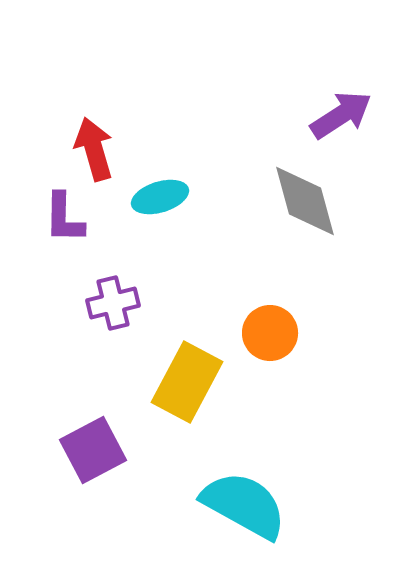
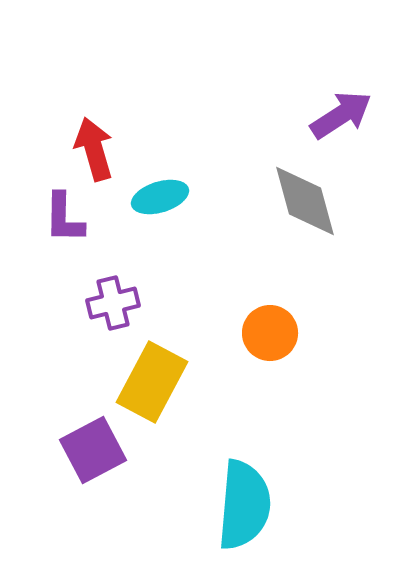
yellow rectangle: moved 35 px left
cyan semicircle: rotated 66 degrees clockwise
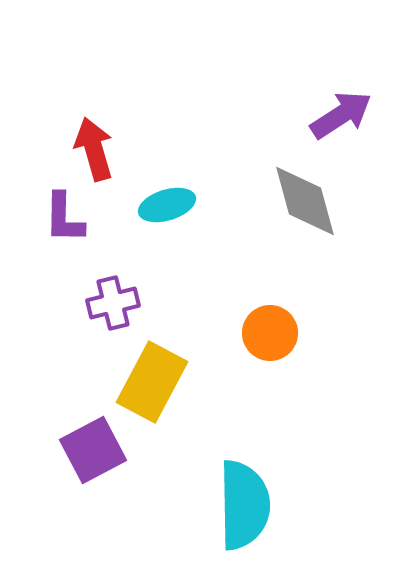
cyan ellipse: moved 7 px right, 8 px down
cyan semicircle: rotated 6 degrees counterclockwise
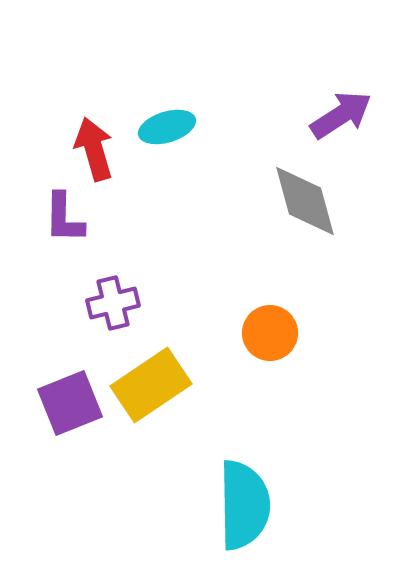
cyan ellipse: moved 78 px up
yellow rectangle: moved 1 px left, 3 px down; rotated 28 degrees clockwise
purple square: moved 23 px left, 47 px up; rotated 6 degrees clockwise
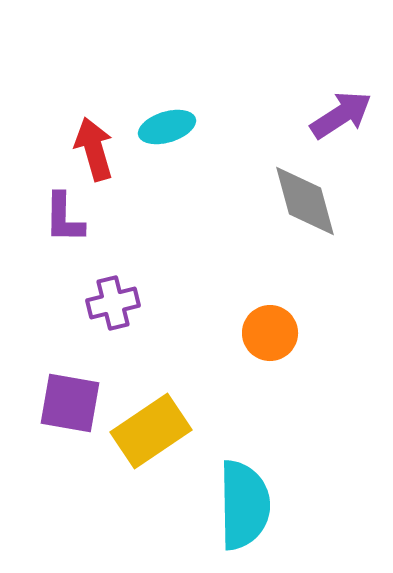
yellow rectangle: moved 46 px down
purple square: rotated 32 degrees clockwise
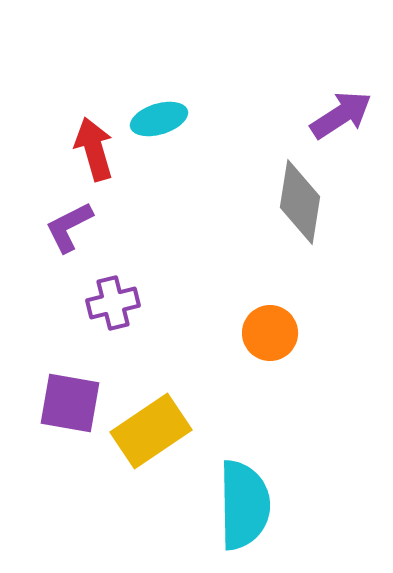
cyan ellipse: moved 8 px left, 8 px up
gray diamond: moved 5 px left, 1 px down; rotated 24 degrees clockwise
purple L-shape: moved 5 px right, 9 px down; rotated 62 degrees clockwise
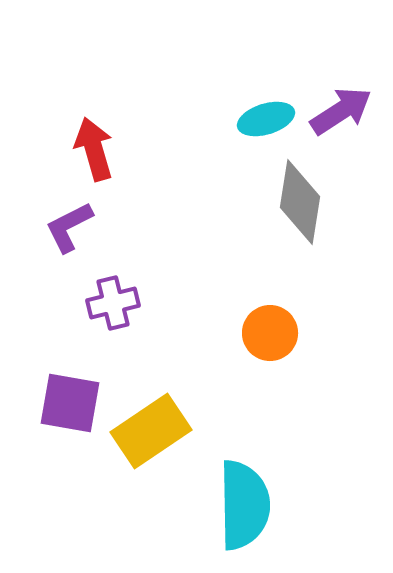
purple arrow: moved 4 px up
cyan ellipse: moved 107 px right
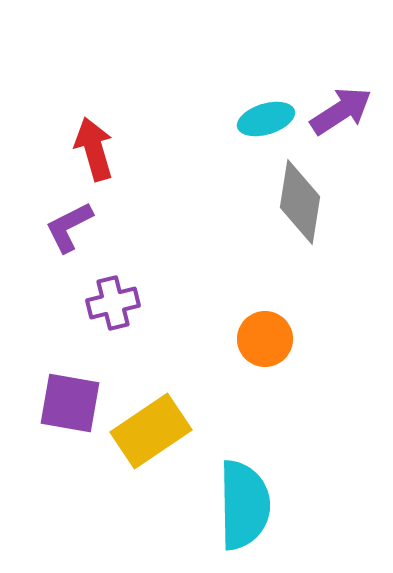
orange circle: moved 5 px left, 6 px down
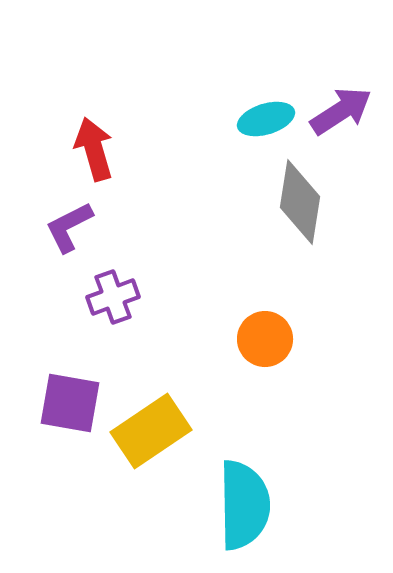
purple cross: moved 6 px up; rotated 6 degrees counterclockwise
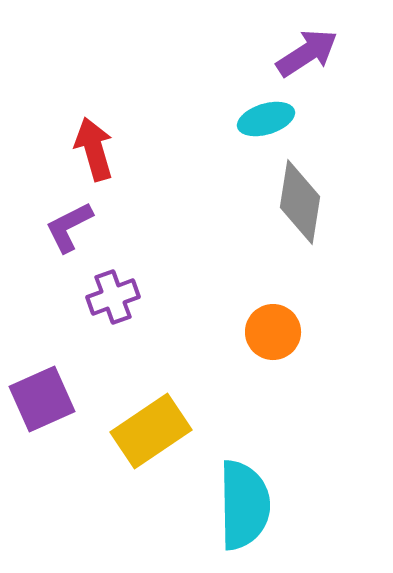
purple arrow: moved 34 px left, 58 px up
orange circle: moved 8 px right, 7 px up
purple square: moved 28 px left, 4 px up; rotated 34 degrees counterclockwise
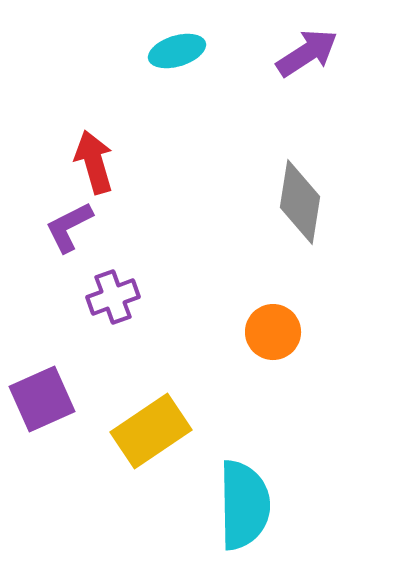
cyan ellipse: moved 89 px left, 68 px up
red arrow: moved 13 px down
